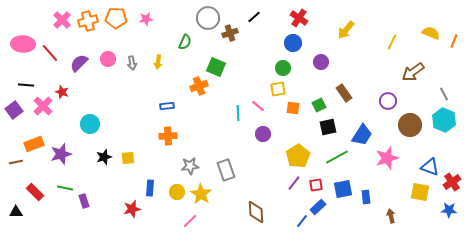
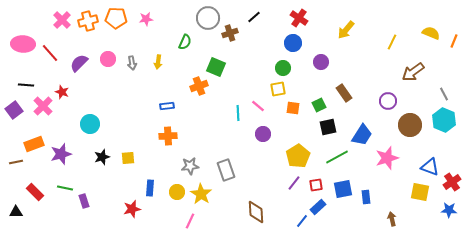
black star at (104, 157): moved 2 px left
brown arrow at (391, 216): moved 1 px right, 3 px down
pink line at (190, 221): rotated 21 degrees counterclockwise
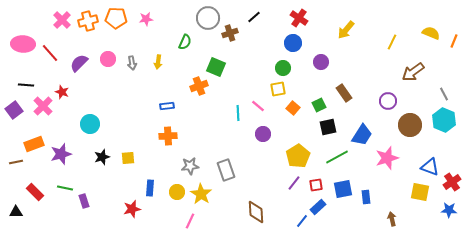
orange square at (293, 108): rotated 32 degrees clockwise
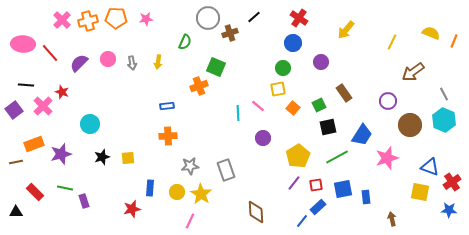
purple circle at (263, 134): moved 4 px down
